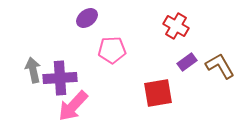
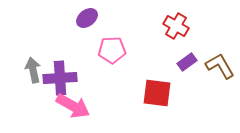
red square: moved 1 px left; rotated 16 degrees clockwise
pink arrow: rotated 104 degrees counterclockwise
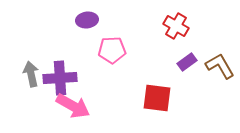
purple ellipse: moved 2 px down; rotated 30 degrees clockwise
gray arrow: moved 2 px left, 4 px down
red square: moved 5 px down
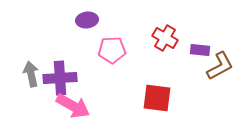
red cross: moved 11 px left, 12 px down
purple rectangle: moved 13 px right, 12 px up; rotated 42 degrees clockwise
brown L-shape: rotated 92 degrees clockwise
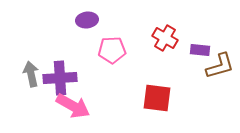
brown L-shape: rotated 12 degrees clockwise
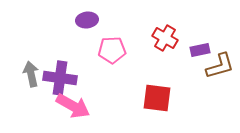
purple rectangle: rotated 18 degrees counterclockwise
purple cross: rotated 12 degrees clockwise
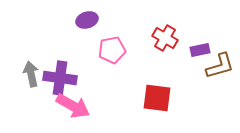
purple ellipse: rotated 10 degrees counterclockwise
pink pentagon: rotated 8 degrees counterclockwise
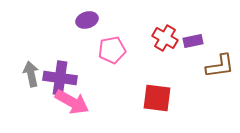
purple rectangle: moved 7 px left, 9 px up
brown L-shape: rotated 8 degrees clockwise
pink arrow: moved 1 px left, 4 px up
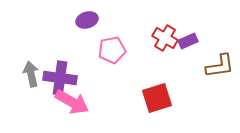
purple rectangle: moved 5 px left; rotated 12 degrees counterclockwise
red square: rotated 24 degrees counterclockwise
